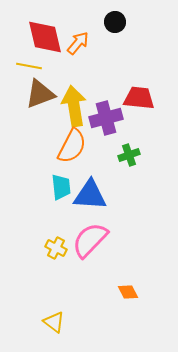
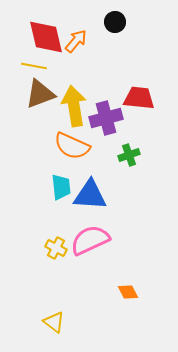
red diamond: moved 1 px right
orange arrow: moved 2 px left, 2 px up
yellow line: moved 5 px right
orange semicircle: rotated 87 degrees clockwise
pink semicircle: rotated 21 degrees clockwise
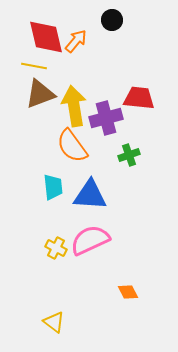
black circle: moved 3 px left, 2 px up
orange semicircle: rotated 30 degrees clockwise
cyan trapezoid: moved 8 px left
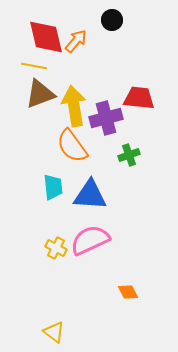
yellow triangle: moved 10 px down
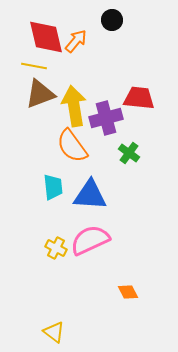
green cross: moved 2 px up; rotated 35 degrees counterclockwise
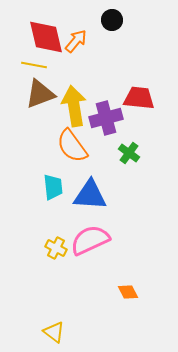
yellow line: moved 1 px up
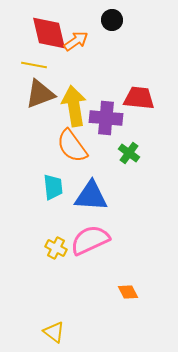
red diamond: moved 3 px right, 4 px up
orange arrow: rotated 15 degrees clockwise
purple cross: rotated 20 degrees clockwise
blue triangle: moved 1 px right, 1 px down
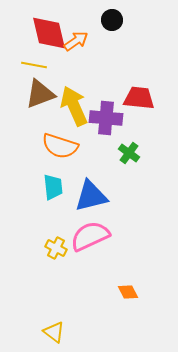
yellow arrow: rotated 15 degrees counterclockwise
orange semicircle: moved 12 px left; rotated 36 degrees counterclockwise
blue triangle: rotated 18 degrees counterclockwise
pink semicircle: moved 4 px up
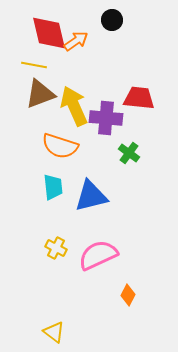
pink semicircle: moved 8 px right, 19 px down
orange diamond: moved 3 px down; rotated 55 degrees clockwise
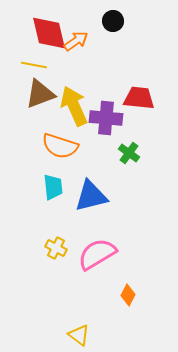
black circle: moved 1 px right, 1 px down
pink semicircle: moved 1 px left, 1 px up; rotated 6 degrees counterclockwise
yellow triangle: moved 25 px right, 3 px down
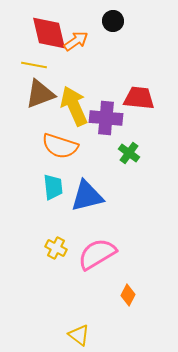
blue triangle: moved 4 px left
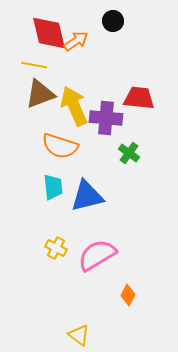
pink semicircle: moved 1 px down
